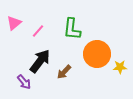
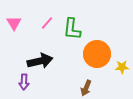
pink triangle: rotated 21 degrees counterclockwise
pink line: moved 9 px right, 8 px up
black arrow: rotated 40 degrees clockwise
yellow star: moved 2 px right
brown arrow: moved 22 px right, 16 px down; rotated 21 degrees counterclockwise
purple arrow: rotated 42 degrees clockwise
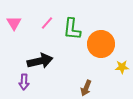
orange circle: moved 4 px right, 10 px up
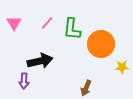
purple arrow: moved 1 px up
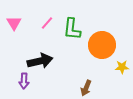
orange circle: moved 1 px right, 1 px down
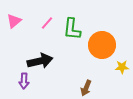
pink triangle: moved 2 px up; rotated 21 degrees clockwise
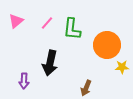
pink triangle: moved 2 px right
orange circle: moved 5 px right
black arrow: moved 10 px right, 2 px down; rotated 115 degrees clockwise
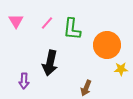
pink triangle: rotated 21 degrees counterclockwise
yellow star: moved 1 px left, 2 px down
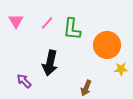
purple arrow: rotated 133 degrees clockwise
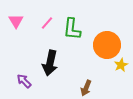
yellow star: moved 4 px up; rotated 24 degrees counterclockwise
